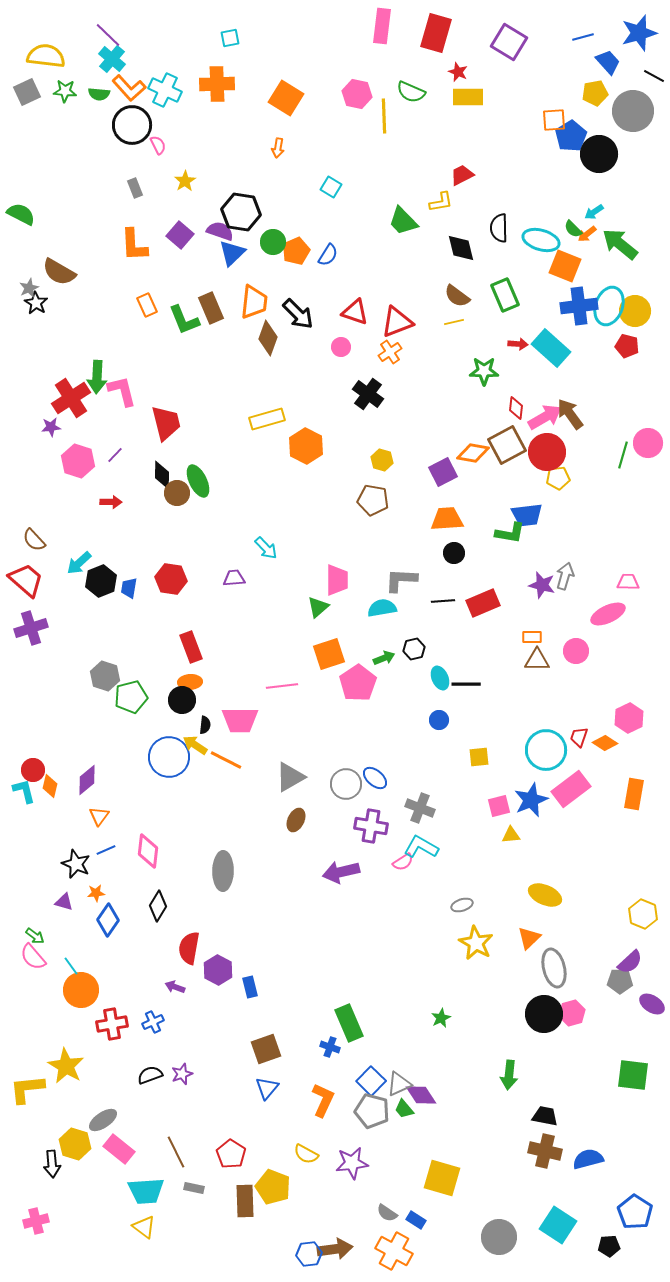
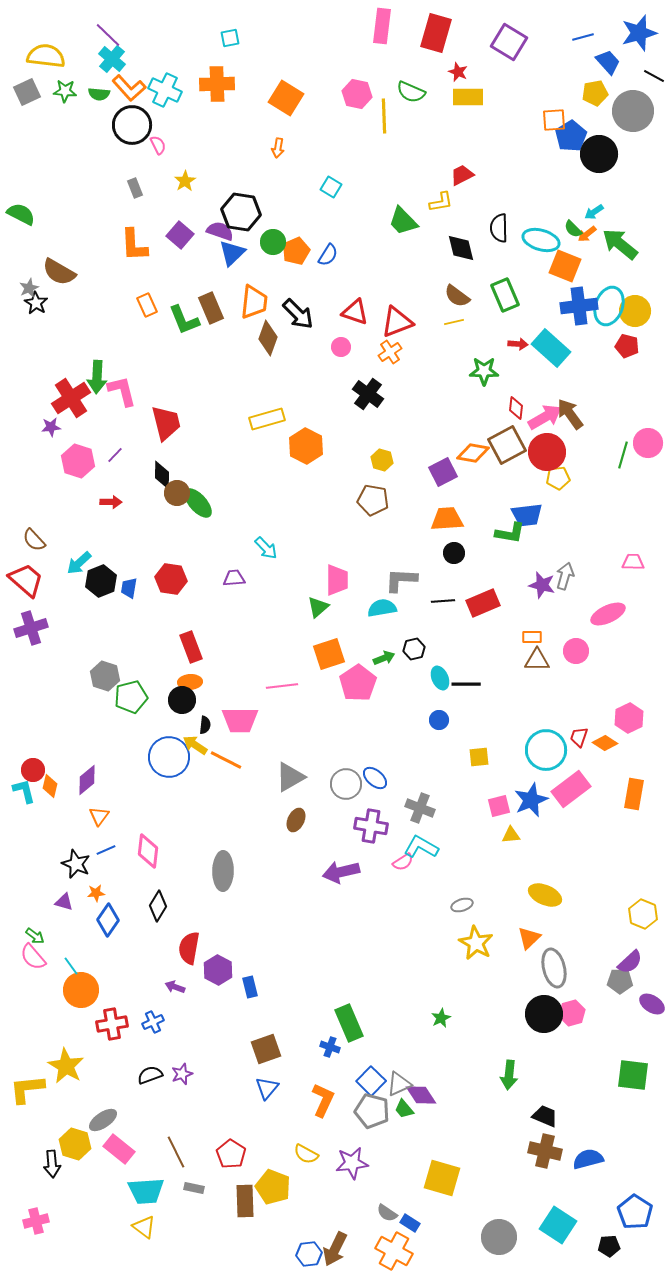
green ellipse at (198, 481): moved 22 px down; rotated 16 degrees counterclockwise
pink trapezoid at (628, 582): moved 5 px right, 20 px up
black trapezoid at (545, 1116): rotated 12 degrees clockwise
blue rectangle at (416, 1220): moved 6 px left, 3 px down
brown arrow at (335, 1249): rotated 124 degrees clockwise
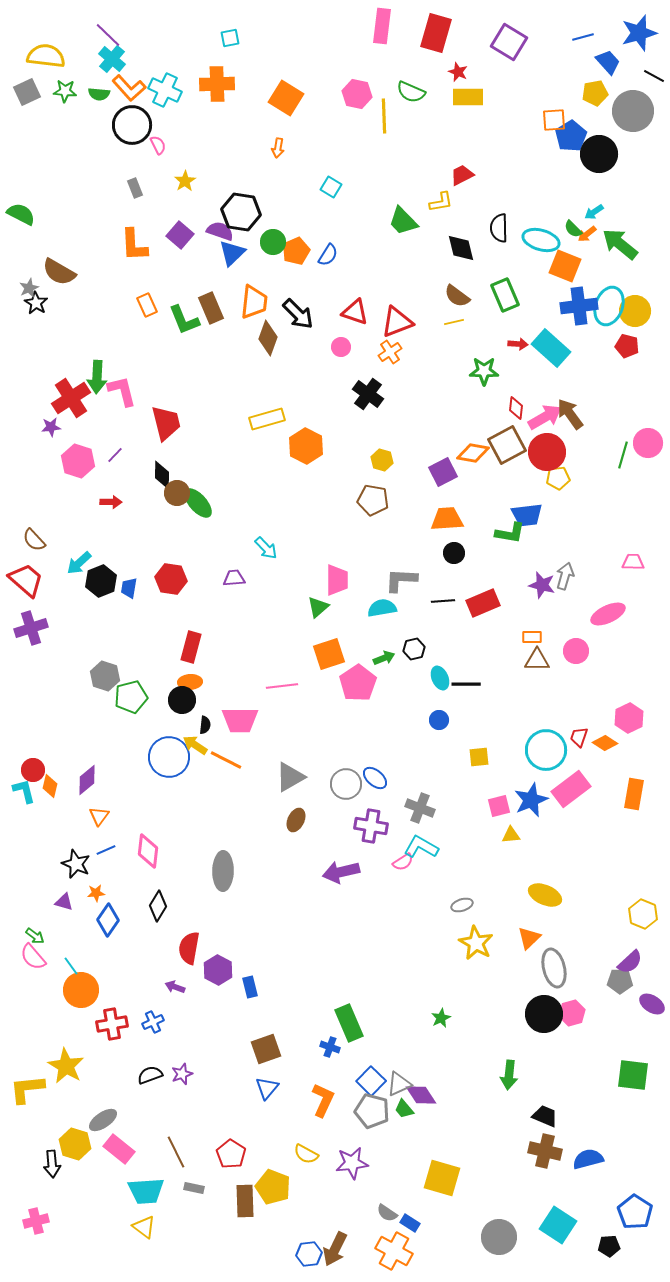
red rectangle at (191, 647): rotated 36 degrees clockwise
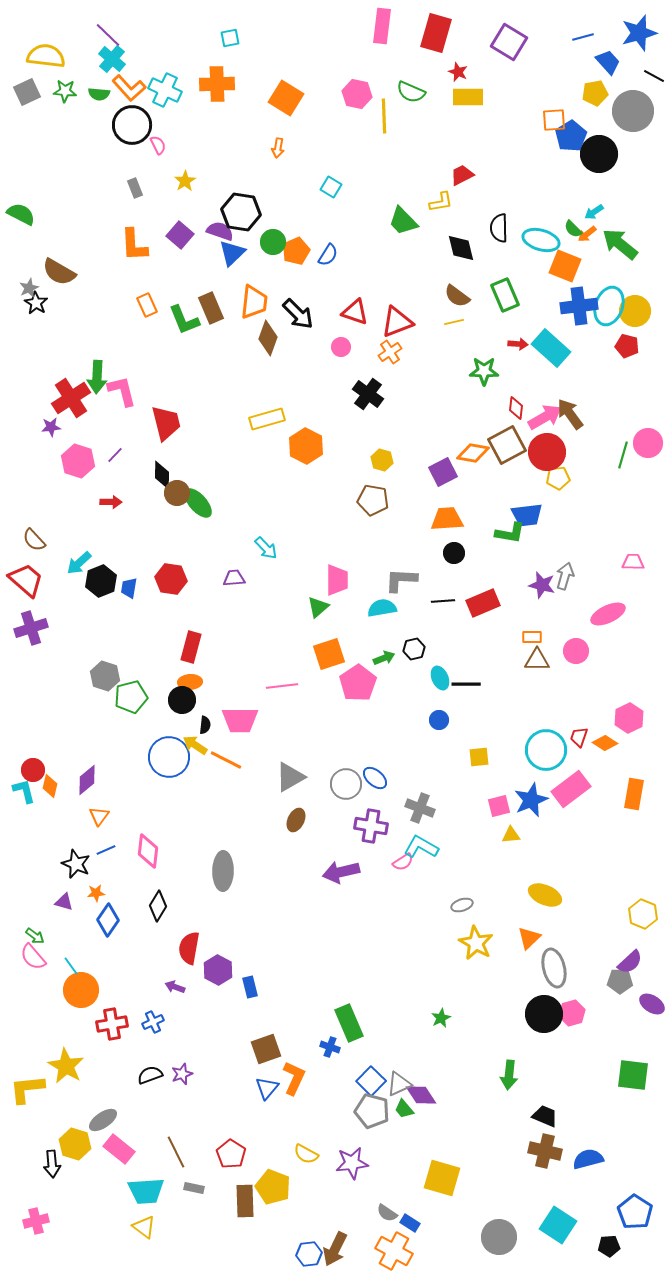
orange L-shape at (323, 1100): moved 29 px left, 22 px up
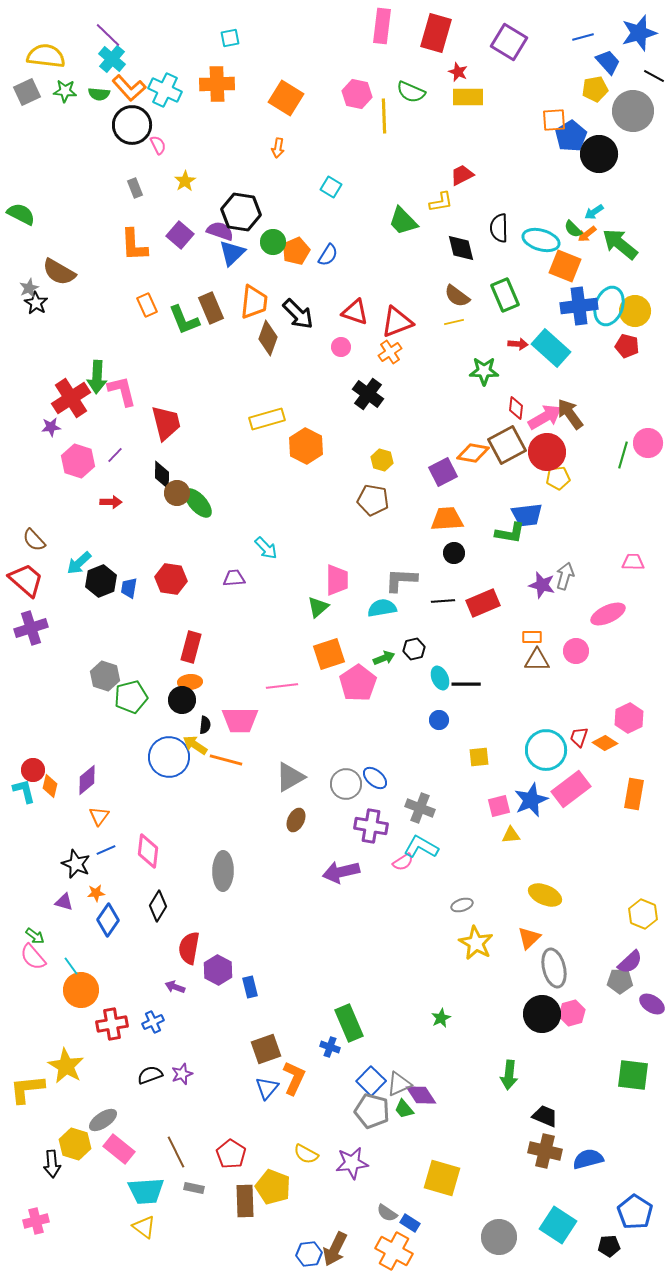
yellow pentagon at (595, 93): moved 4 px up
orange line at (226, 760): rotated 12 degrees counterclockwise
black circle at (544, 1014): moved 2 px left
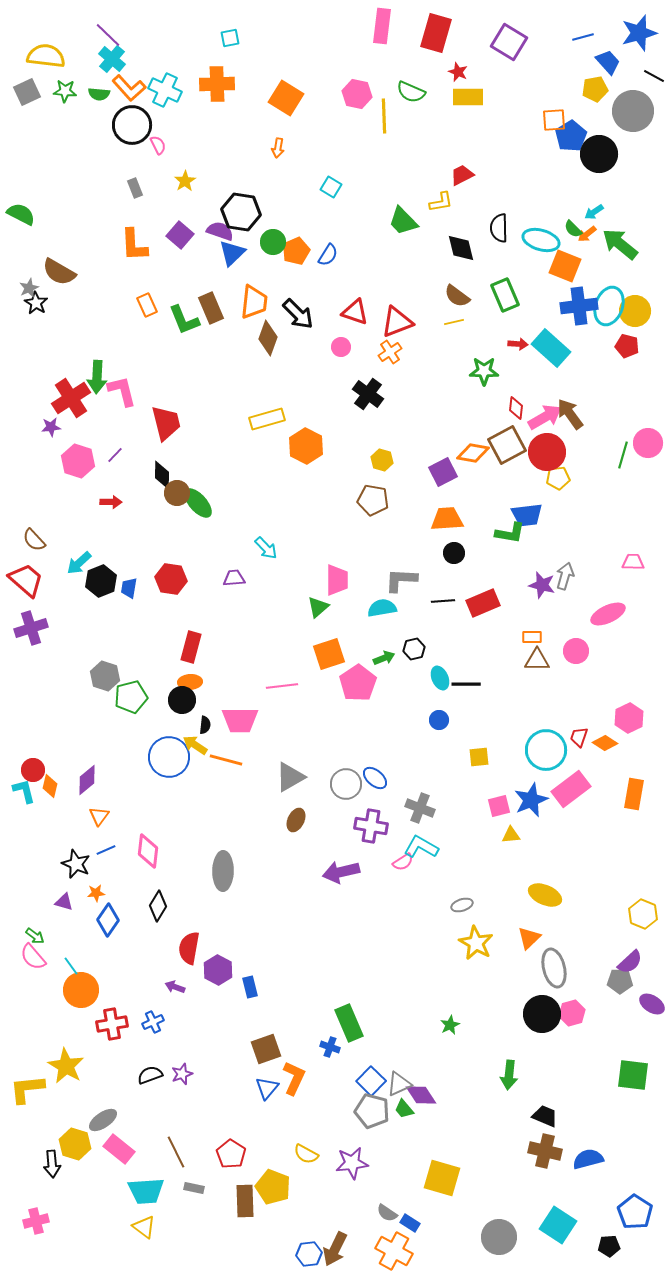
green star at (441, 1018): moved 9 px right, 7 px down
